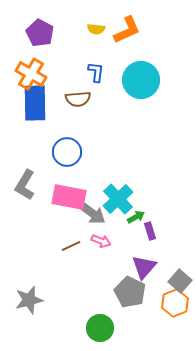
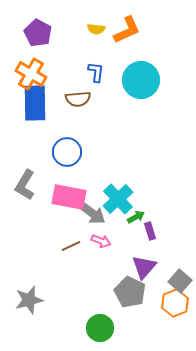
purple pentagon: moved 2 px left
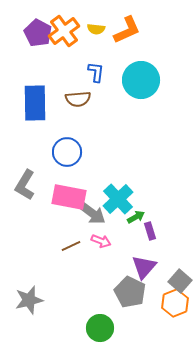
orange cross: moved 33 px right, 43 px up; rotated 24 degrees clockwise
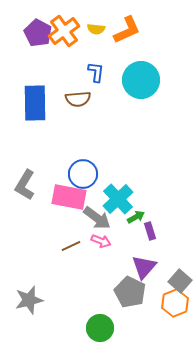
blue circle: moved 16 px right, 22 px down
gray arrow: moved 5 px right, 5 px down
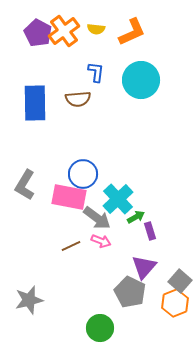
orange L-shape: moved 5 px right, 2 px down
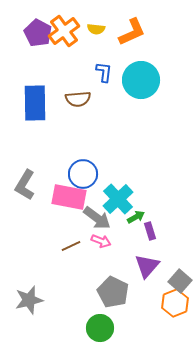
blue L-shape: moved 8 px right
purple triangle: moved 3 px right, 1 px up
gray pentagon: moved 17 px left
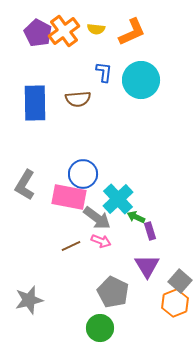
green arrow: rotated 126 degrees counterclockwise
purple triangle: rotated 12 degrees counterclockwise
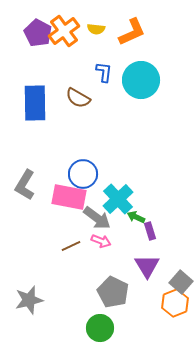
brown semicircle: moved 1 px up; rotated 35 degrees clockwise
gray square: moved 1 px right, 1 px down
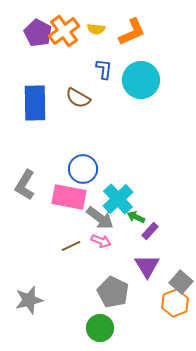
blue L-shape: moved 3 px up
blue circle: moved 5 px up
gray arrow: moved 3 px right
purple rectangle: rotated 60 degrees clockwise
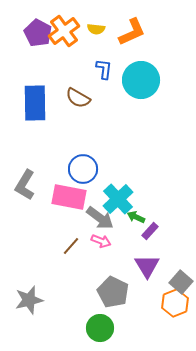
brown line: rotated 24 degrees counterclockwise
